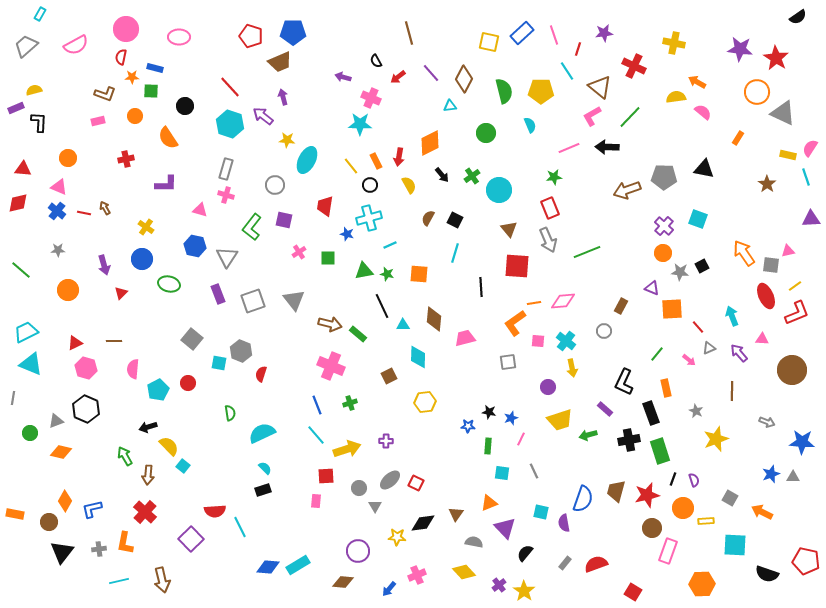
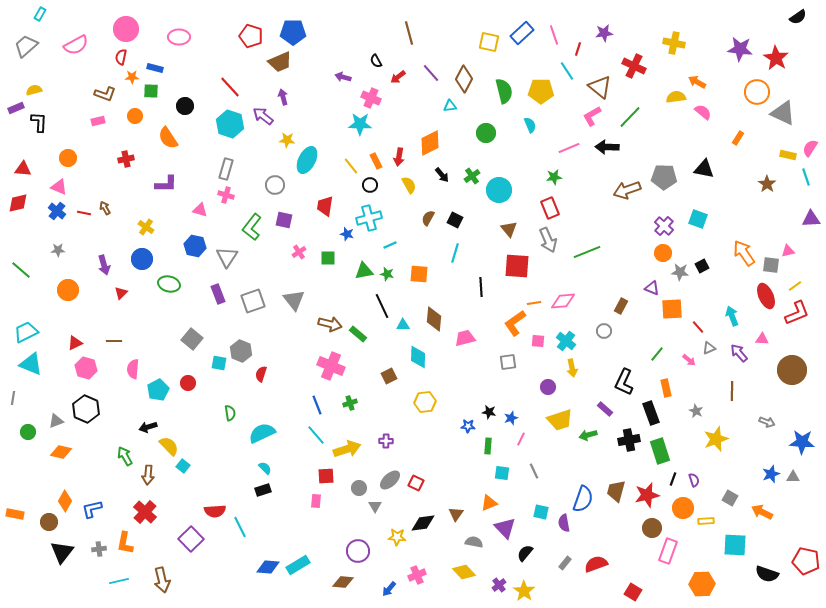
green circle at (30, 433): moved 2 px left, 1 px up
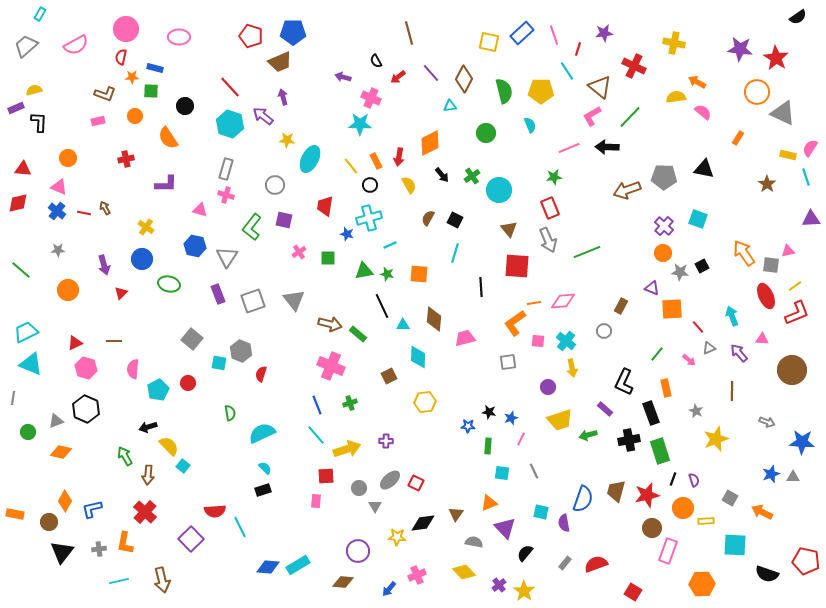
cyan ellipse at (307, 160): moved 3 px right, 1 px up
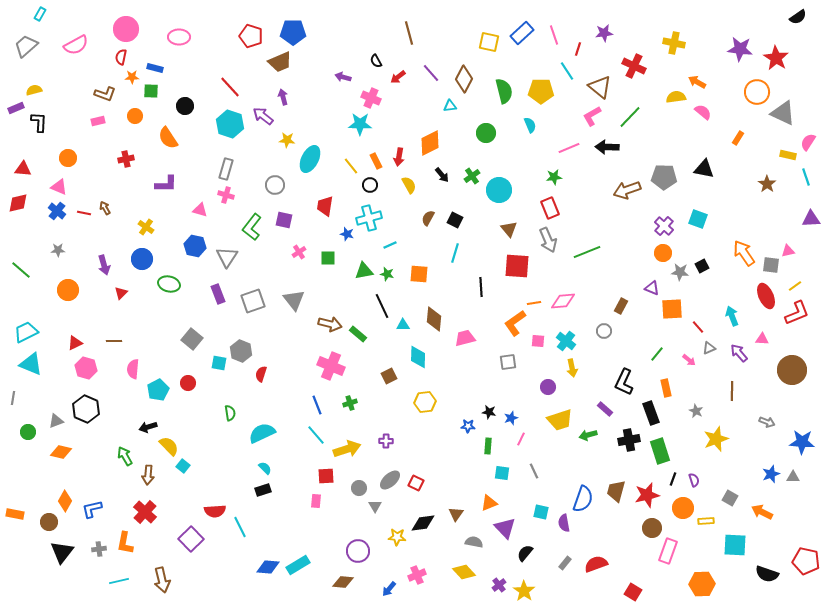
pink semicircle at (810, 148): moved 2 px left, 6 px up
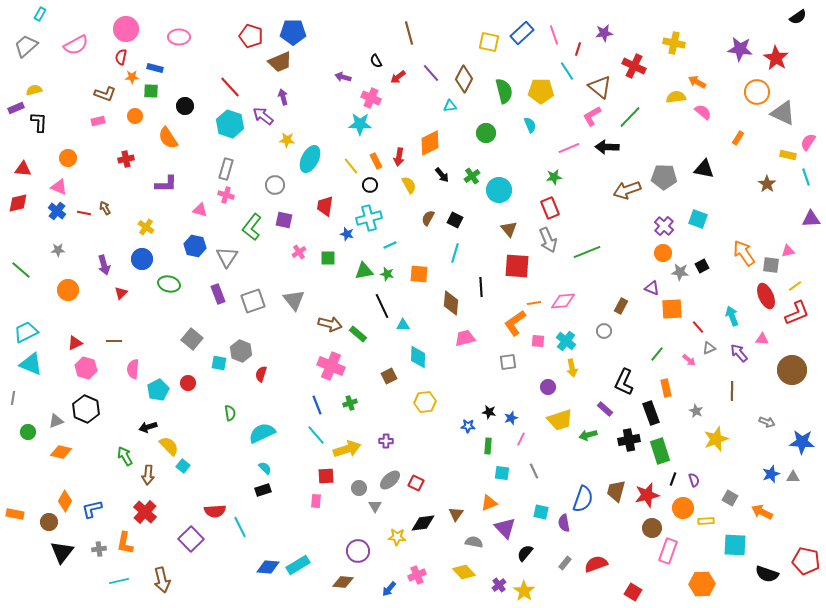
brown diamond at (434, 319): moved 17 px right, 16 px up
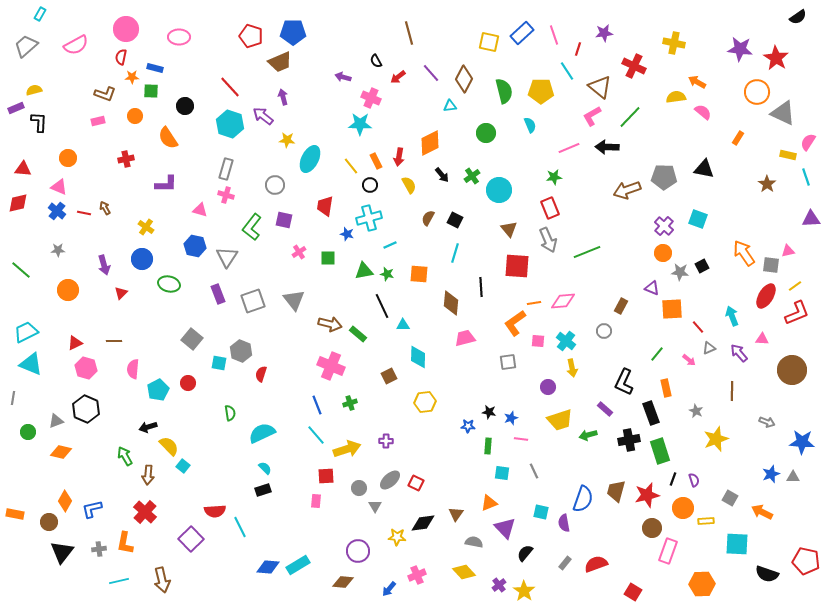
red ellipse at (766, 296): rotated 55 degrees clockwise
pink line at (521, 439): rotated 72 degrees clockwise
cyan square at (735, 545): moved 2 px right, 1 px up
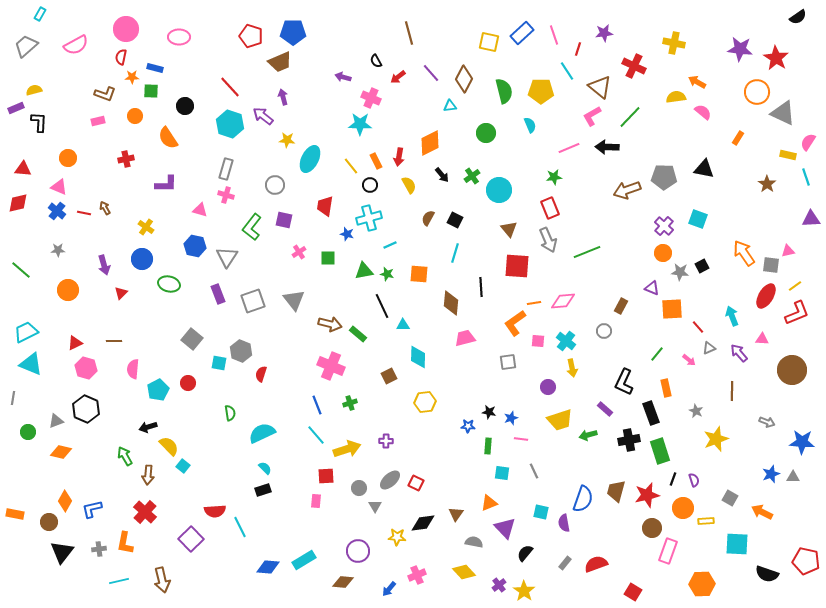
cyan rectangle at (298, 565): moved 6 px right, 5 px up
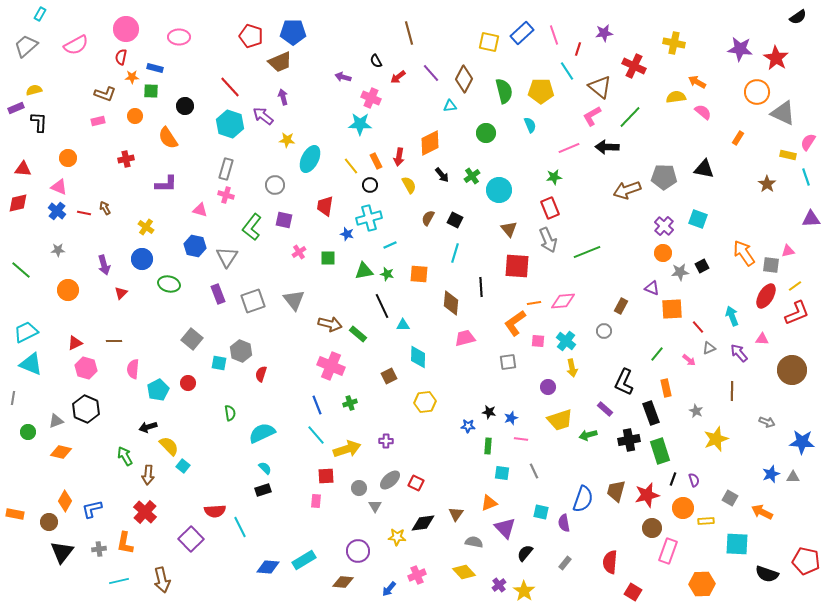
gray star at (680, 272): rotated 12 degrees counterclockwise
red semicircle at (596, 564): moved 14 px right, 2 px up; rotated 65 degrees counterclockwise
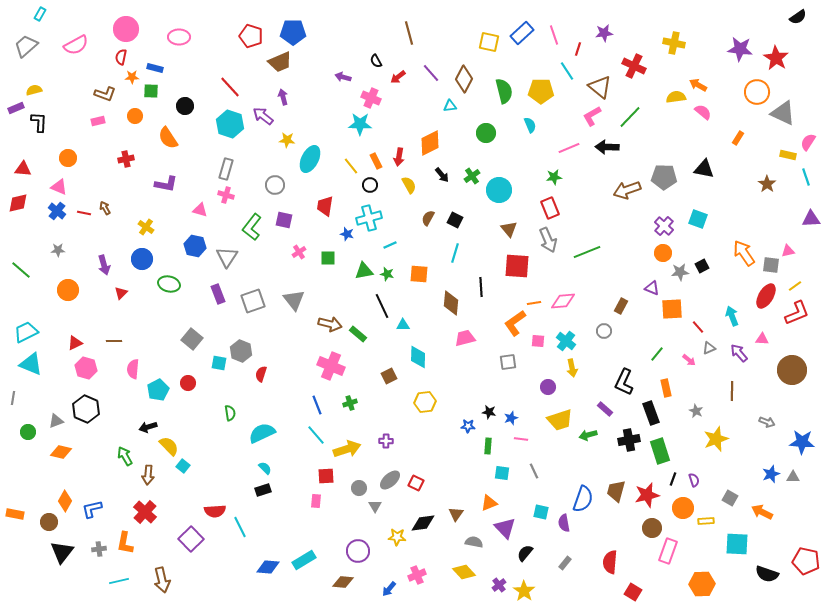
orange arrow at (697, 82): moved 1 px right, 3 px down
purple L-shape at (166, 184): rotated 10 degrees clockwise
